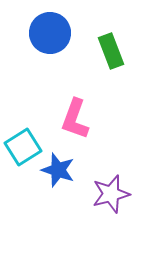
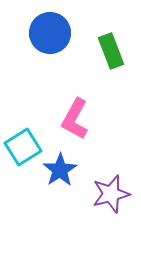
pink L-shape: rotated 9 degrees clockwise
blue star: moved 2 px right; rotated 20 degrees clockwise
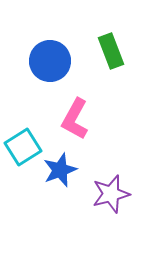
blue circle: moved 28 px down
blue star: rotated 12 degrees clockwise
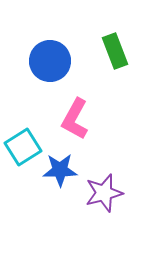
green rectangle: moved 4 px right
blue star: rotated 20 degrees clockwise
purple star: moved 7 px left, 1 px up
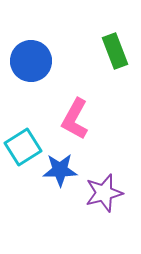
blue circle: moved 19 px left
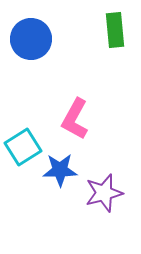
green rectangle: moved 21 px up; rotated 16 degrees clockwise
blue circle: moved 22 px up
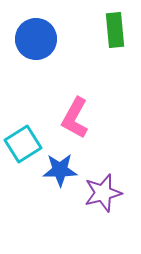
blue circle: moved 5 px right
pink L-shape: moved 1 px up
cyan square: moved 3 px up
purple star: moved 1 px left
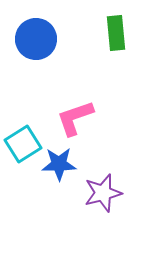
green rectangle: moved 1 px right, 3 px down
pink L-shape: rotated 42 degrees clockwise
blue star: moved 1 px left, 6 px up
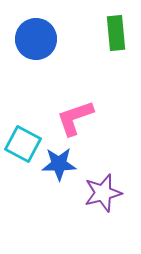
cyan square: rotated 30 degrees counterclockwise
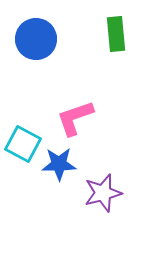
green rectangle: moved 1 px down
